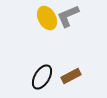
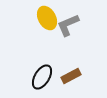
gray L-shape: moved 9 px down
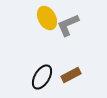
brown rectangle: moved 1 px up
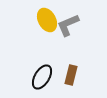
yellow ellipse: moved 2 px down
brown rectangle: rotated 48 degrees counterclockwise
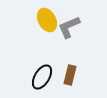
gray L-shape: moved 1 px right, 2 px down
brown rectangle: moved 1 px left
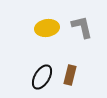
yellow ellipse: moved 8 px down; rotated 70 degrees counterclockwise
gray L-shape: moved 13 px right; rotated 100 degrees clockwise
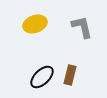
yellow ellipse: moved 12 px left, 4 px up; rotated 10 degrees counterclockwise
black ellipse: rotated 15 degrees clockwise
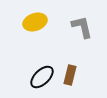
yellow ellipse: moved 2 px up
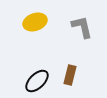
black ellipse: moved 5 px left, 4 px down
